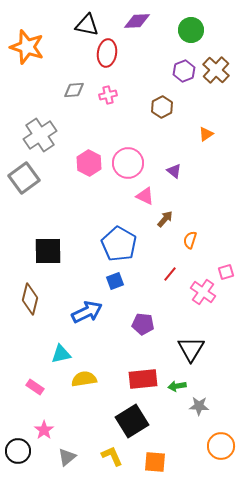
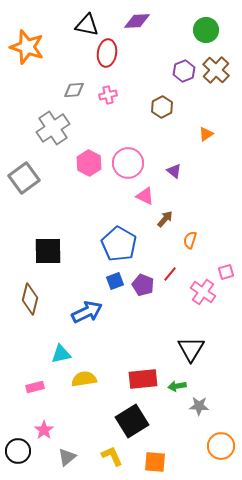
green circle at (191, 30): moved 15 px right
gray cross at (40, 135): moved 13 px right, 7 px up
purple pentagon at (143, 324): moved 39 px up; rotated 15 degrees clockwise
pink rectangle at (35, 387): rotated 48 degrees counterclockwise
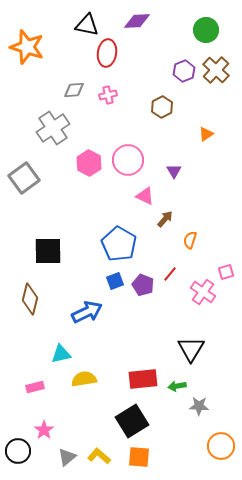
pink circle at (128, 163): moved 3 px up
purple triangle at (174, 171): rotated 21 degrees clockwise
yellow L-shape at (112, 456): moved 13 px left; rotated 25 degrees counterclockwise
orange square at (155, 462): moved 16 px left, 5 px up
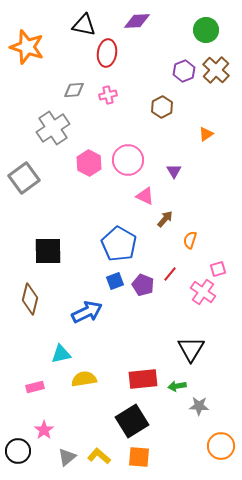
black triangle at (87, 25): moved 3 px left
pink square at (226, 272): moved 8 px left, 3 px up
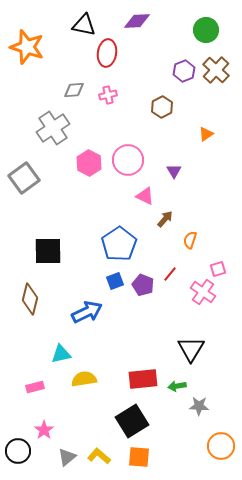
blue pentagon at (119, 244): rotated 8 degrees clockwise
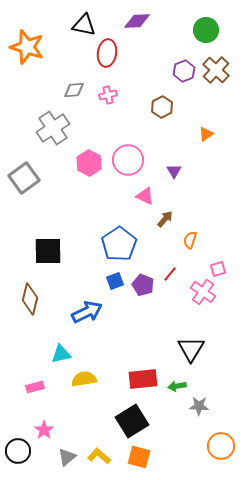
orange square at (139, 457): rotated 10 degrees clockwise
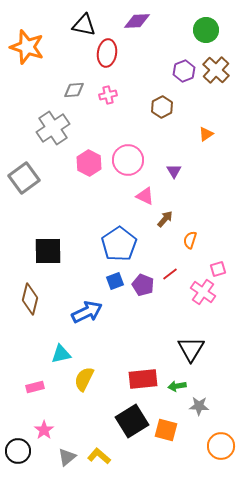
red line at (170, 274): rotated 14 degrees clockwise
yellow semicircle at (84, 379): rotated 55 degrees counterclockwise
orange square at (139, 457): moved 27 px right, 27 px up
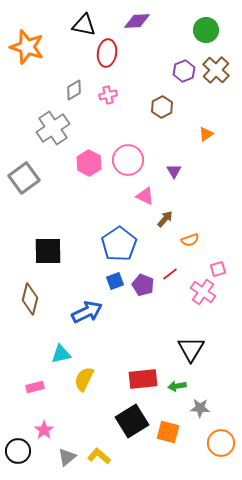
gray diamond at (74, 90): rotated 25 degrees counterclockwise
orange semicircle at (190, 240): rotated 126 degrees counterclockwise
gray star at (199, 406): moved 1 px right, 2 px down
orange square at (166, 430): moved 2 px right, 2 px down
orange circle at (221, 446): moved 3 px up
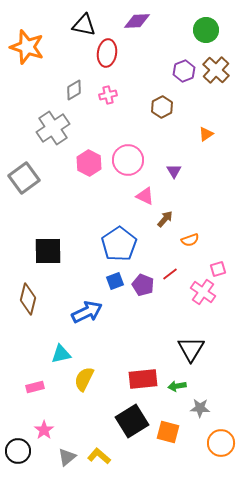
brown diamond at (30, 299): moved 2 px left
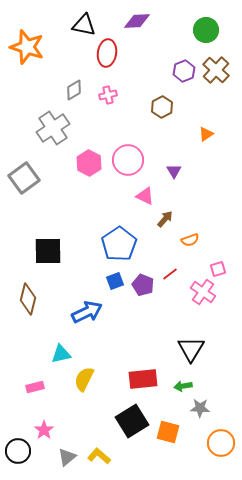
green arrow at (177, 386): moved 6 px right
